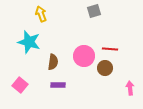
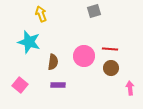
brown circle: moved 6 px right
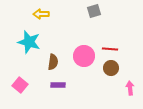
yellow arrow: rotated 70 degrees counterclockwise
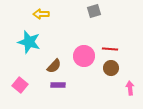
brown semicircle: moved 1 px right, 4 px down; rotated 35 degrees clockwise
